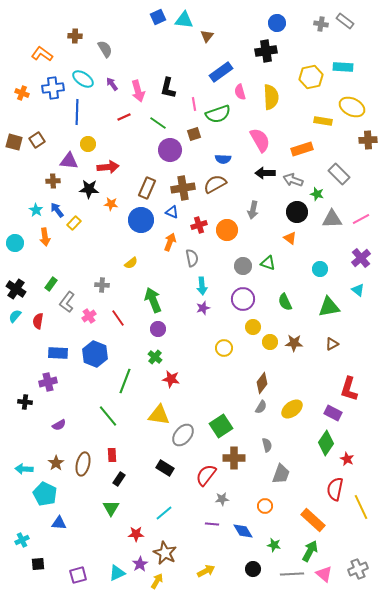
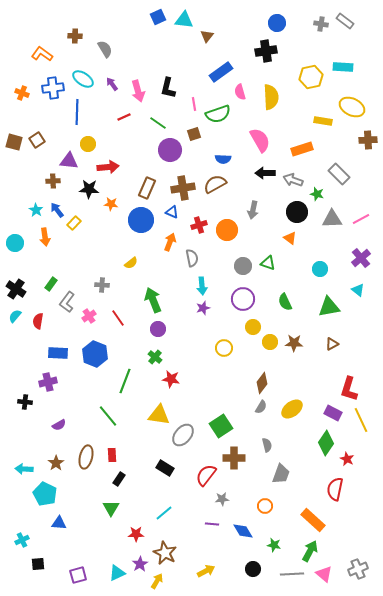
brown ellipse at (83, 464): moved 3 px right, 7 px up
yellow line at (361, 507): moved 87 px up
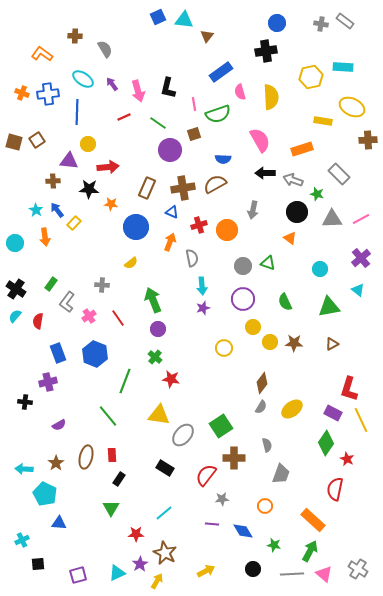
blue cross at (53, 88): moved 5 px left, 6 px down
blue circle at (141, 220): moved 5 px left, 7 px down
blue rectangle at (58, 353): rotated 66 degrees clockwise
gray cross at (358, 569): rotated 36 degrees counterclockwise
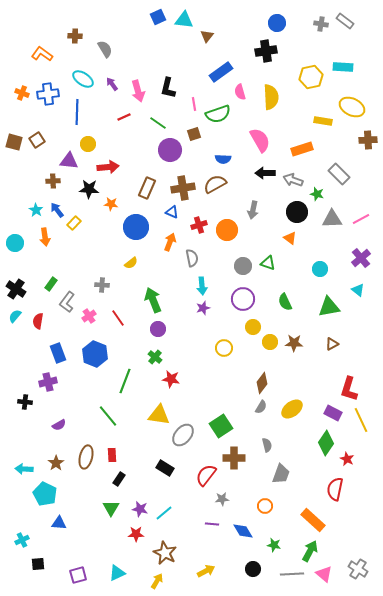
purple star at (140, 564): moved 55 px up; rotated 28 degrees counterclockwise
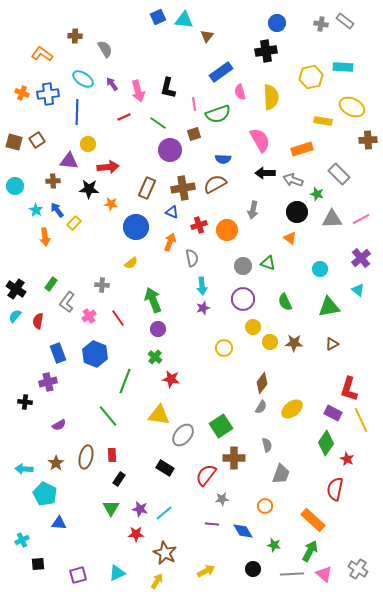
cyan circle at (15, 243): moved 57 px up
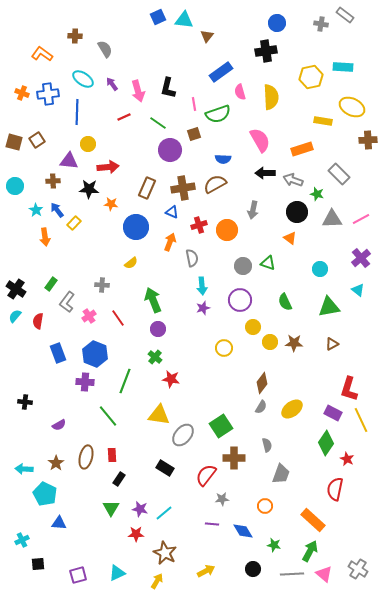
gray rectangle at (345, 21): moved 6 px up
purple circle at (243, 299): moved 3 px left, 1 px down
purple cross at (48, 382): moved 37 px right; rotated 18 degrees clockwise
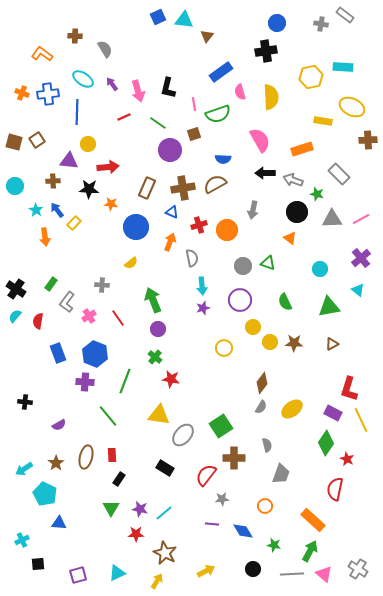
cyan arrow at (24, 469): rotated 36 degrees counterclockwise
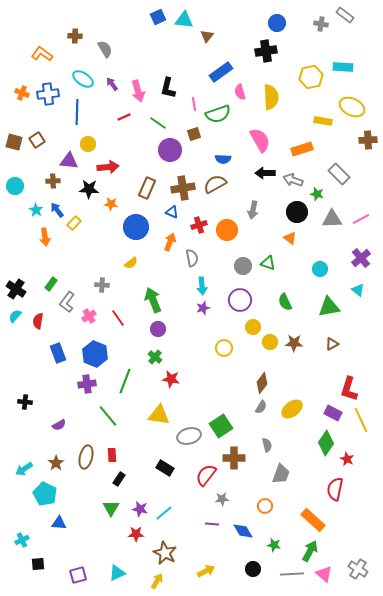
purple cross at (85, 382): moved 2 px right, 2 px down; rotated 12 degrees counterclockwise
gray ellipse at (183, 435): moved 6 px right, 1 px down; rotated 35 degrees clockwise
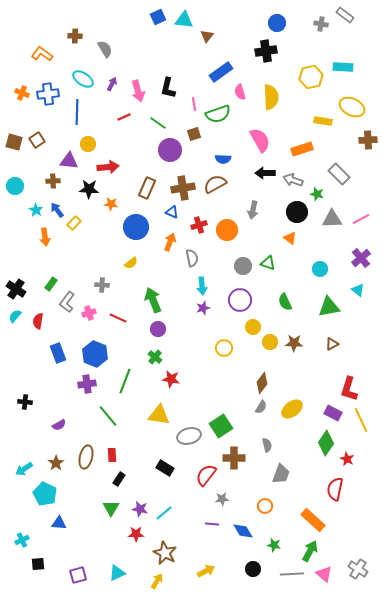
purple arrow at (112, 84): rotated 64 degrees clockwise
pink cross at (89, 316): moved 3 px up; rotated 16 degrees clockwise
red line at (118, 318): rotated 30 degrees counterclockwise
